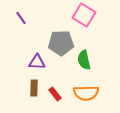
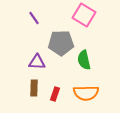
purple line: moved 13 px right
red rectangle: rotated 56 degrees clockwise
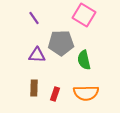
purple triangle: moved 7 px up
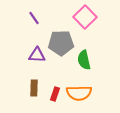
pink square: moved 1 px right, 2 px down; rotated 15 degrees clockwise
orange semicircle: moved 7 px left
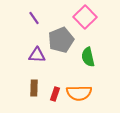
gray pentagon: moved 3 px up; rotated 20 degrees counterclockwise
green semicircle: moved 4 px right, 3 px up
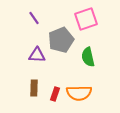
pink square: moved 1 px right, 2 px down; rotated 25 degrees clockwise
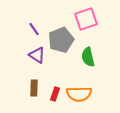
purple line: moved 11 px down
purple triangle: rotated 30 degrees clockwise
orange semicircle: moved 1 px down
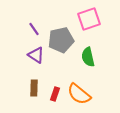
pink square: moved 3 px right
gray pentagon: rotated 10 degrees clockwise
purple triangle: moved 1 px left
orange semicircle: rotated 40 degrees clockwise
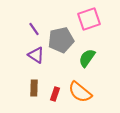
green semicircle: moved 1 px left, 1 px down; rotated 48 degrees clockwise
orange semicircle: moved 1 px right, 2 px up
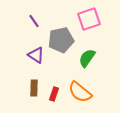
purple line: moved 8 px up
red rectangle: moved 1 px left
